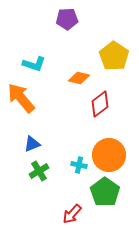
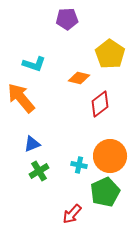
yellow pentagon: moved 4 px left, 2 px up
orange circle: moved 1 px right, 1 px down
green pentagon: rotated 12 degrees clockwise
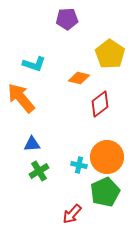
blue triangle: rotated 18 degrees clockwise
orange circle: moved 3 px left, 1 px down
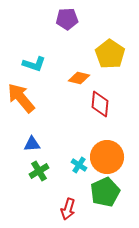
red diamond: rotated 48 degrees counterclockwise
cyan cross: rotated 21 degrees clockwise
red arrow: moved 4 px left, 5 px up; rotated 25 degrees counterclockwise
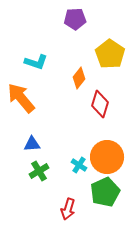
purple pentagon: moved 8 px right
cyan L-shape: moved 2 px right, 2 px up
orange diamond: rotated 65 degrees counterclockwise
red diamond: rotated 12 degrees clockwise
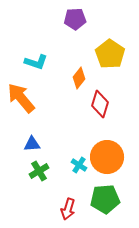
green pentagon: moved 7 px down; rotated 20 degrees clockwise
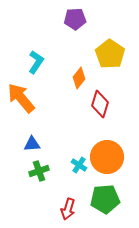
cyan L-shape: rotated 75 degrees counterclockwise
green cross: rotated 12 degrees clockwise
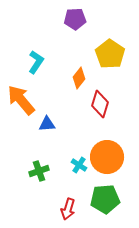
orange arrow: moved 2 px down
blue triangle: moved 15 px right, 20 px up
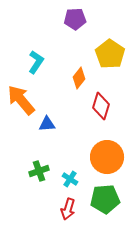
red diamond: moved 1 px right, 2 px down
cyan cross: moved 9 px left, 14 px down
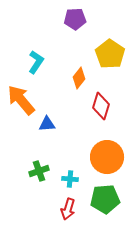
cyan cross: rotated 28 degrees counterclockwise
